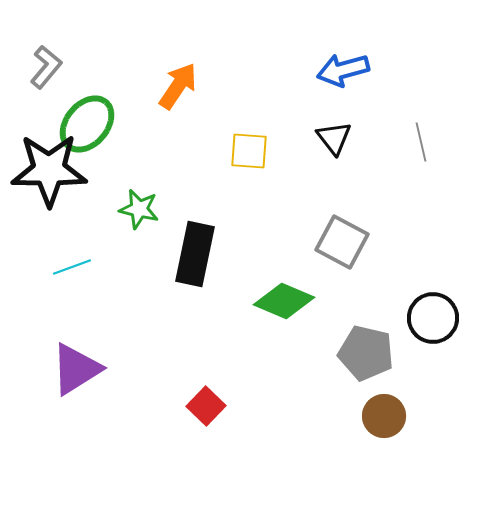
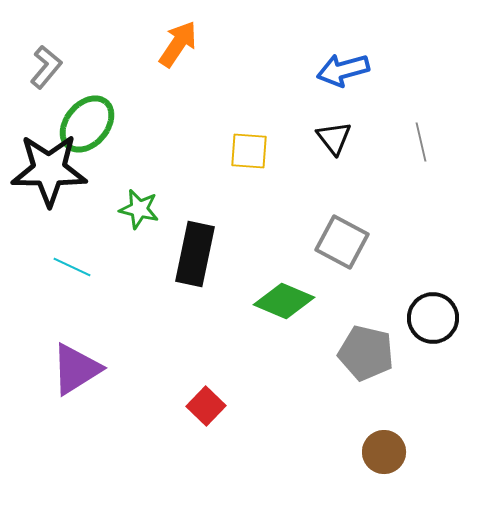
orange arrow: moved 42 px up
cyan line: rotated 45 degrees clockwise
brown circle: moved 36 px down
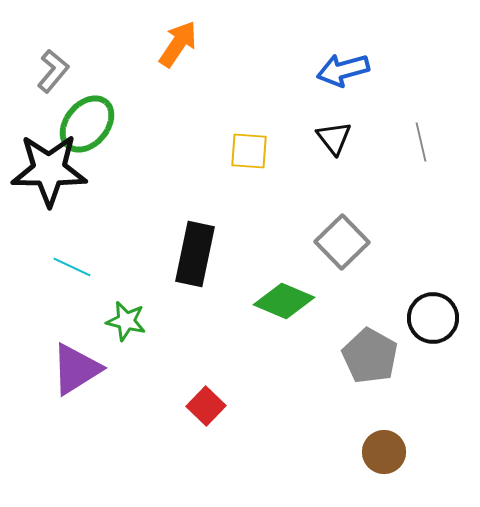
gray L-shape: moved 7 px right, 4 px down
green star: moved 13 px left, 112 px down
gray square: rotated 18 degrees clockwise
gray pentagon: moved 4 px right, 3 px down; rotated 16 degrees clockwise
